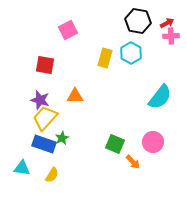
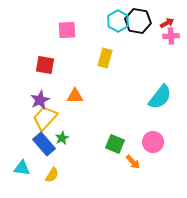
pink square: moved 1 px left; rotated 24 degrees clockwise
cyan hexagon: moved 13 px left, 32 px up
purple star: rotated 30 degrees clockwise
blue rectangle: rotated 30 degrees clockwise
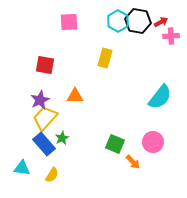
red arrow: moved 6 px left, 1 px up
pink square: moved 2 px right, 8 px up
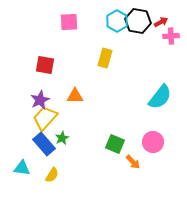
cyan hexagon: moved 1 px left
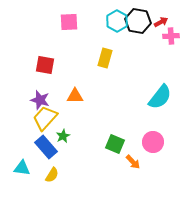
purple star: rotated 30 degrees counterclockwise
green star: moved 1 px right, 2 px up
blue rectangle: moved 2 px right, 3 px down
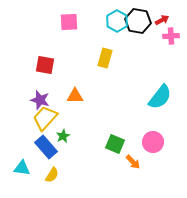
red arrow: moved 1 px right, 2 px up
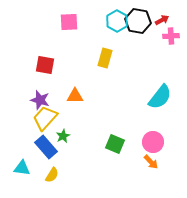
orange arrow: moved 18 px right
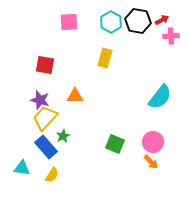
cyan hexagon: moved 6 px left, 1 px down
